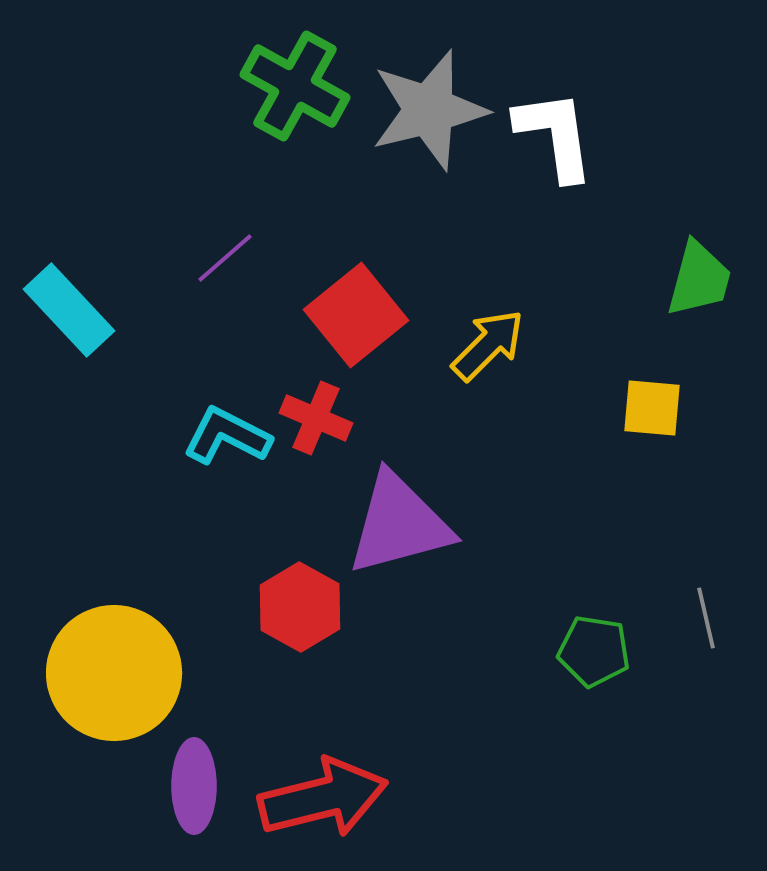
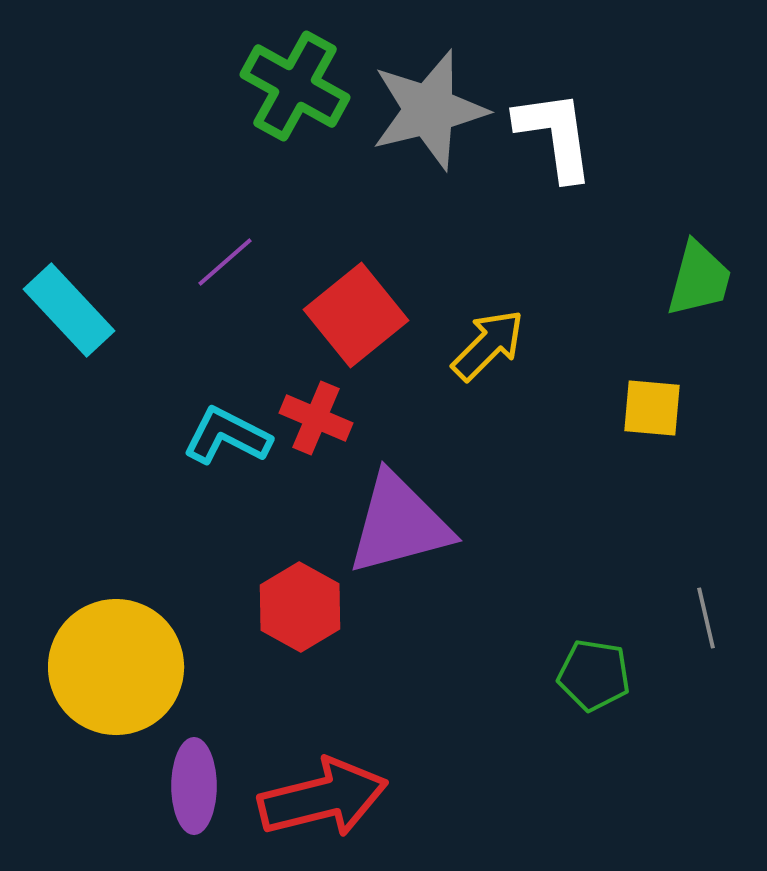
purple line: moved 4 px down
green pentagon: moved 24 px down
yellow circle: moved 2 px right, 6 px up
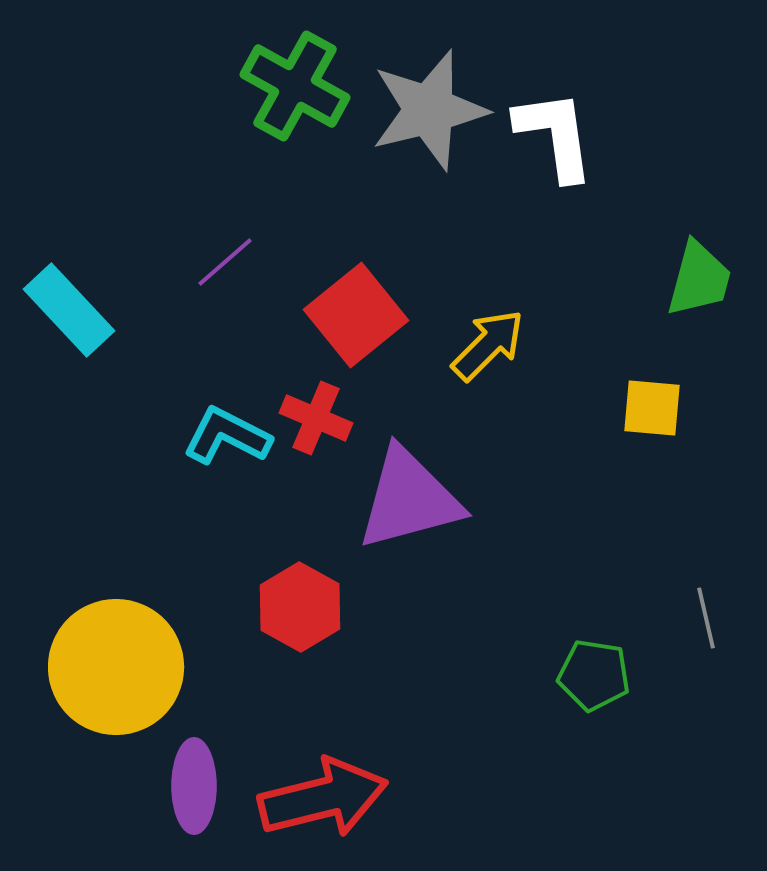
purple triangle: moved 10 px right, 25 px up
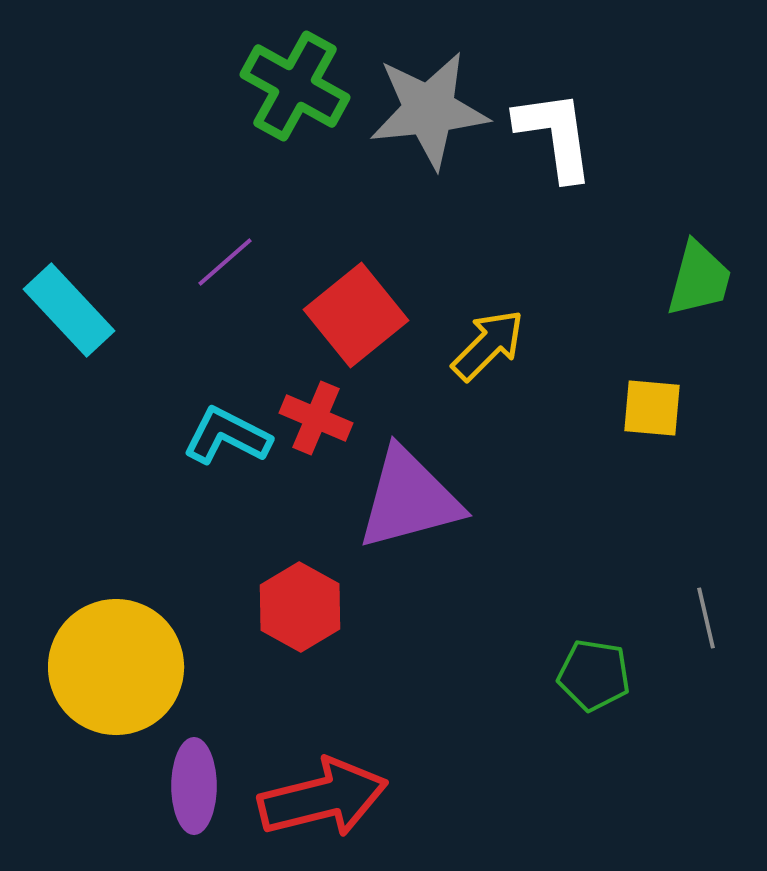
gray star: rotated 8 degrees clockwise
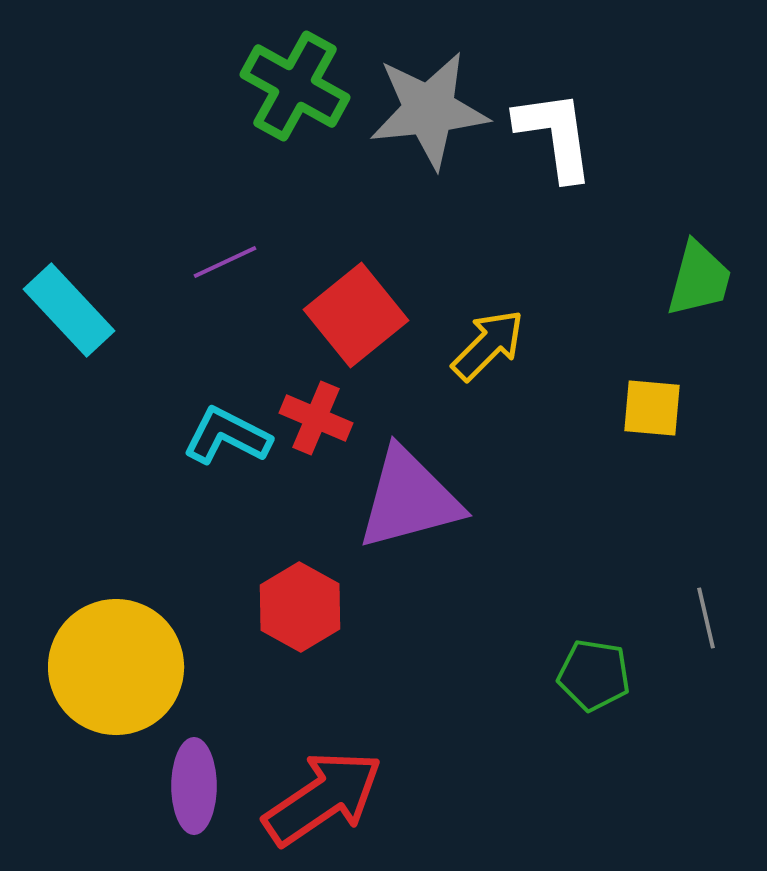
purple line: rotated 16 degrees clockwise
red arrow: rotated 20 degrees counterclockwise
